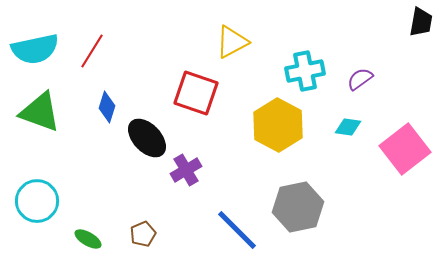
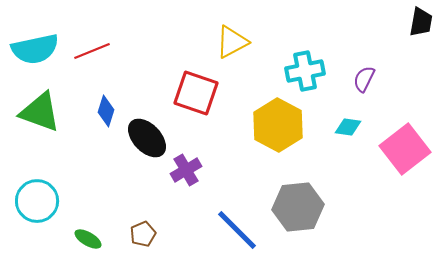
red line: rotated 36 degrees clockwise
purple semicircle: moved 4 px right; rotated 28 degrees counterclockwise
blue diamond: moved 1 px left, 4 px down
gray hexagon: rotated 6 degrees clockwise
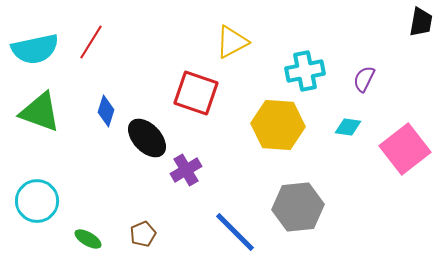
red line: moved 1 px left, 9 px up; rotated 36 degrees counterclockwise
yellow hexagon: rotated 24 degrees counterclockwise
blue line: moved 2 px left, 2 px down
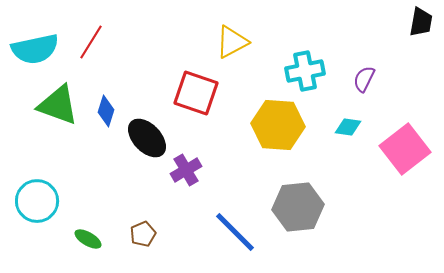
green triangle: moved 18 px right, 7 px up
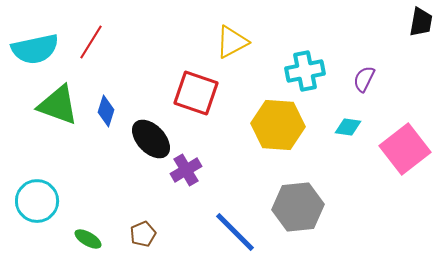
black ellipse: moved 4 px right, 1 px down
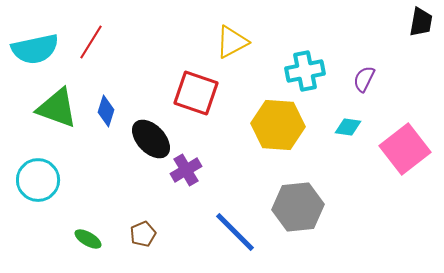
green triangle: moved 1 px left, 3 px down
cyan circle: moved 1 px right, 21 px up
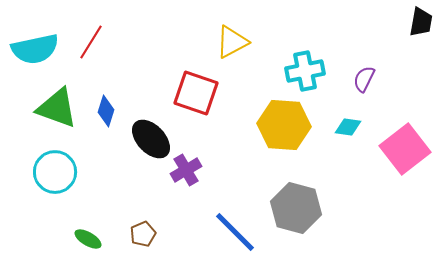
yellow hexagon: moved 6 px right
cyan circle: moved 17 px right, 8 px up
gray hexagon: moved 2 px left, 1 px down; rotated 21 degrees clockwise
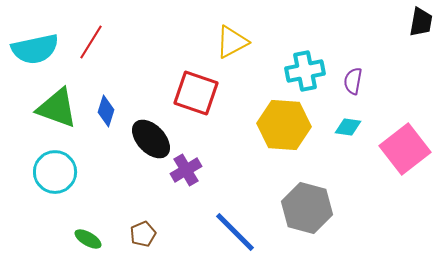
purple semicircle: moved 11 px left, 2 px down; rotated 16 degrees counterclockwise
gray hexagon: moved 11 px right
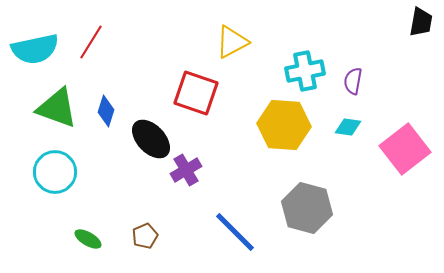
brown pentagon: moved 2 px right, 2 px down
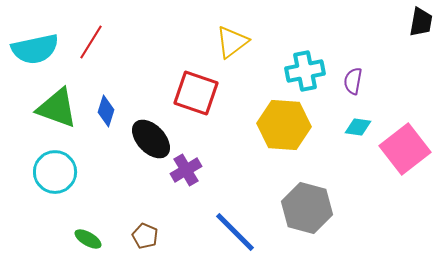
yellow triangle: rotated 9 degrees counterclockwise
cyan diamond: moved 10 px right
brown pentagon: rotated 25 degrees counterclockwise
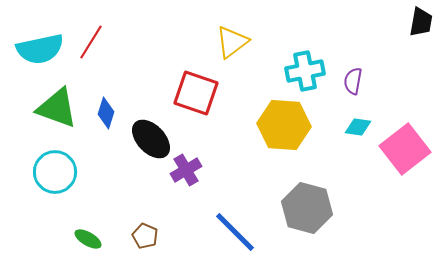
cyan semicircle: moved 5 px right
blue diamond: moved 2 px down
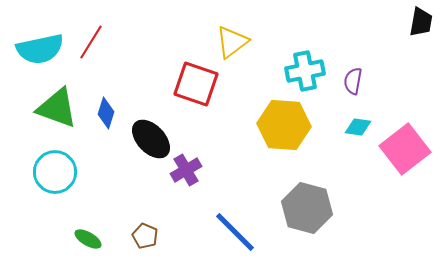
red square: moved 9 px up
